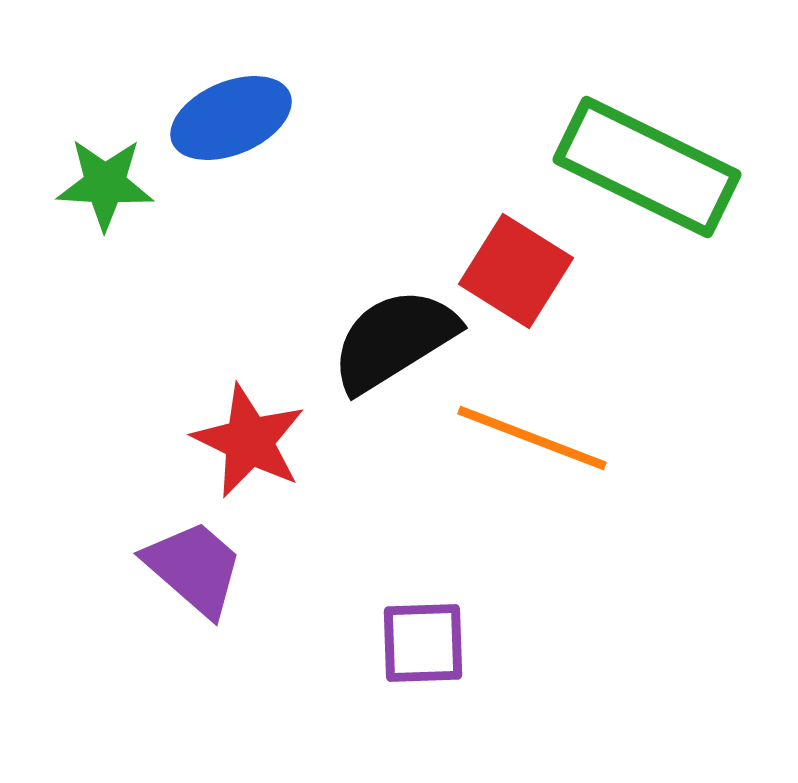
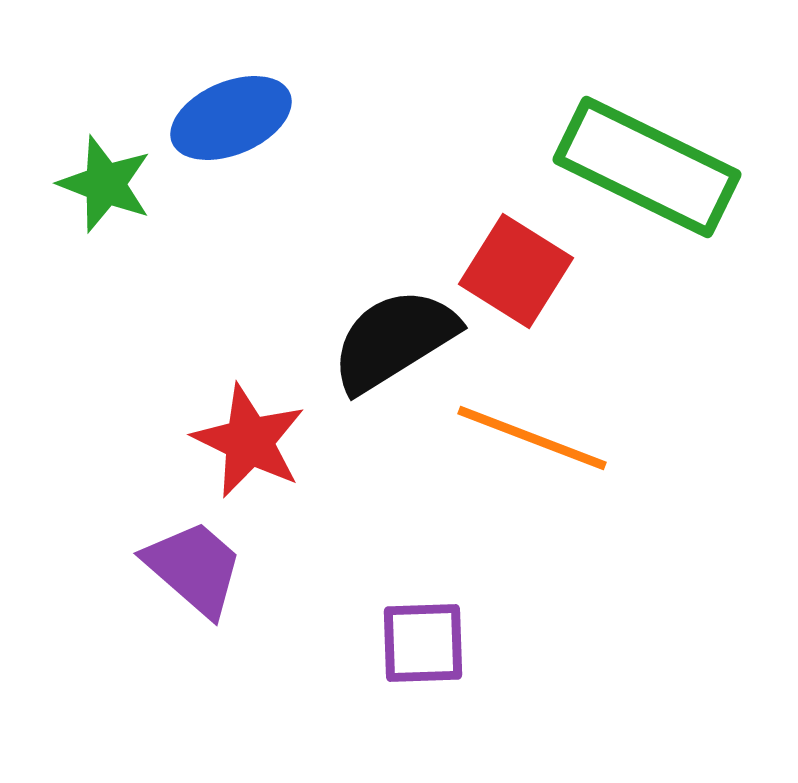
green star: rotated 18 degrees clockwise
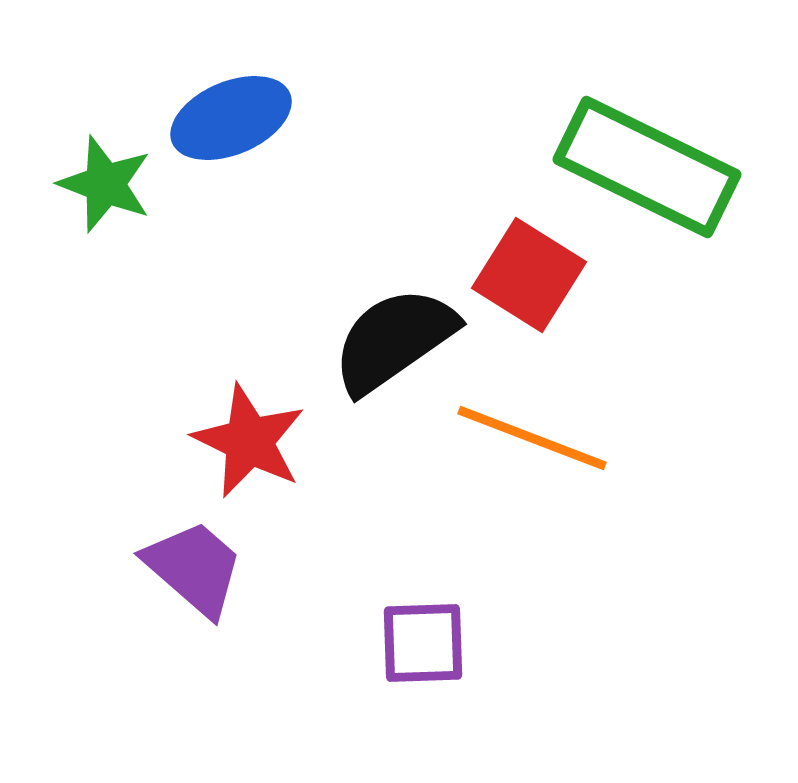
red square: moved 13 px right, 4 px down
black semicircle: rotated 3 degrees counterclockwise
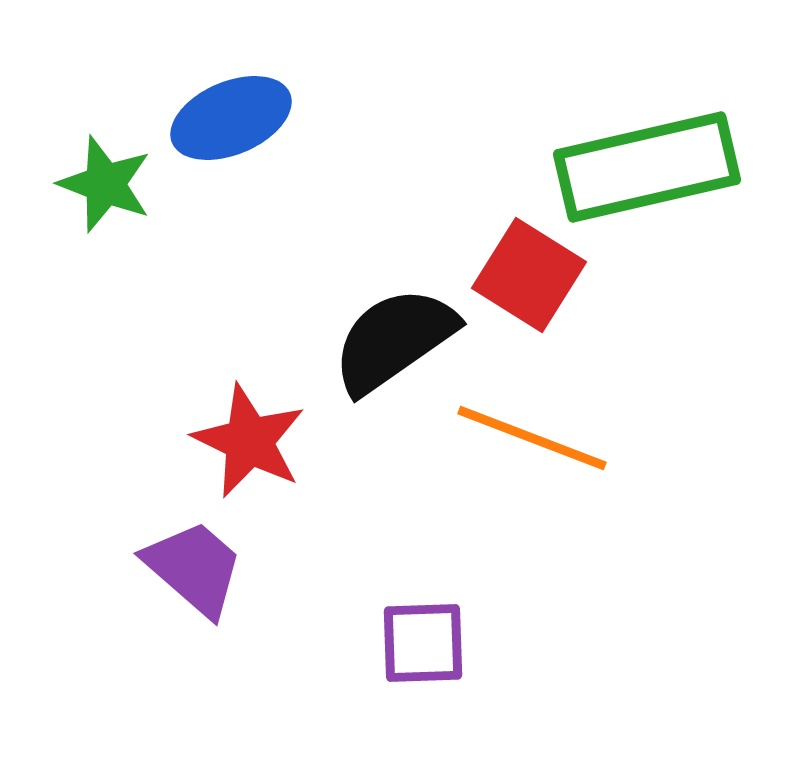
green rectangle: rotated 39 degrees counterclockwise
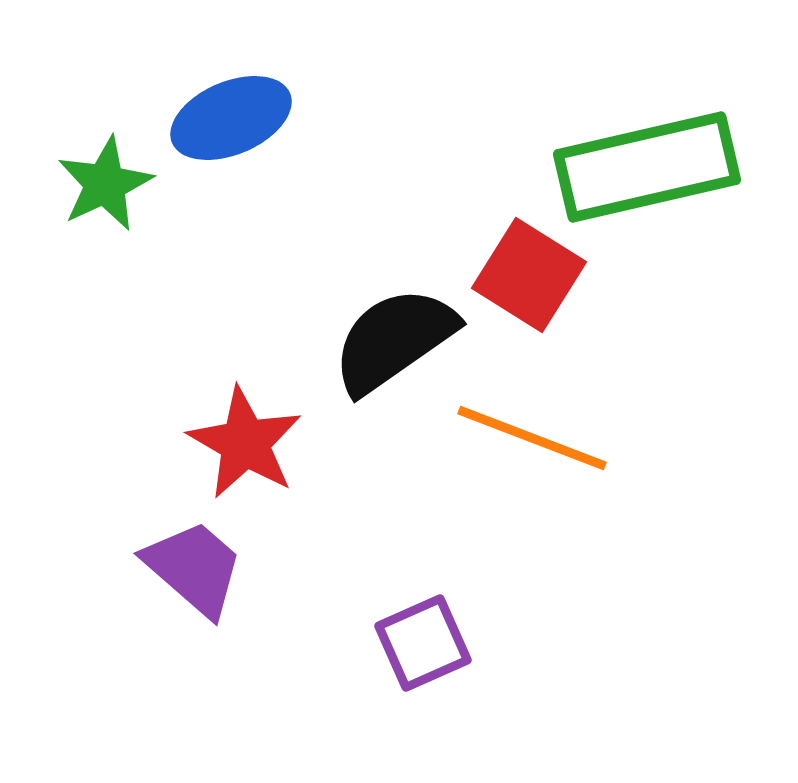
green star: rotated 26 degrees clockwise
red star: moved 4 px left, 2 px down; rotated 4 degrees clockwise
purple square: rotated 22 degrees counterclockwise
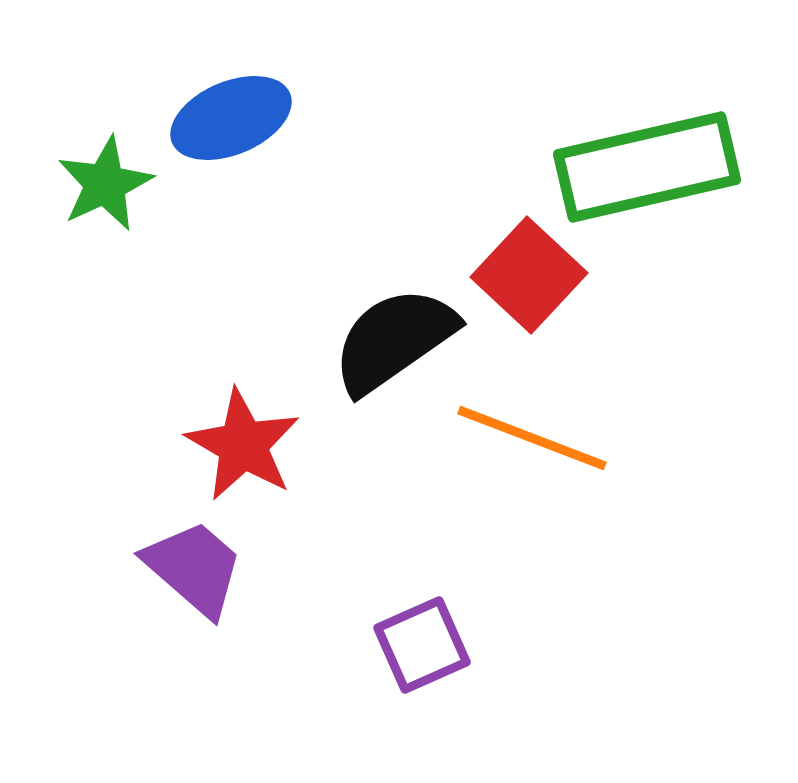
red square: rotated 11 degrees clockwise
red star: moved 2 px left, 2 px down
purple square: moved 1 px left, 2 px down
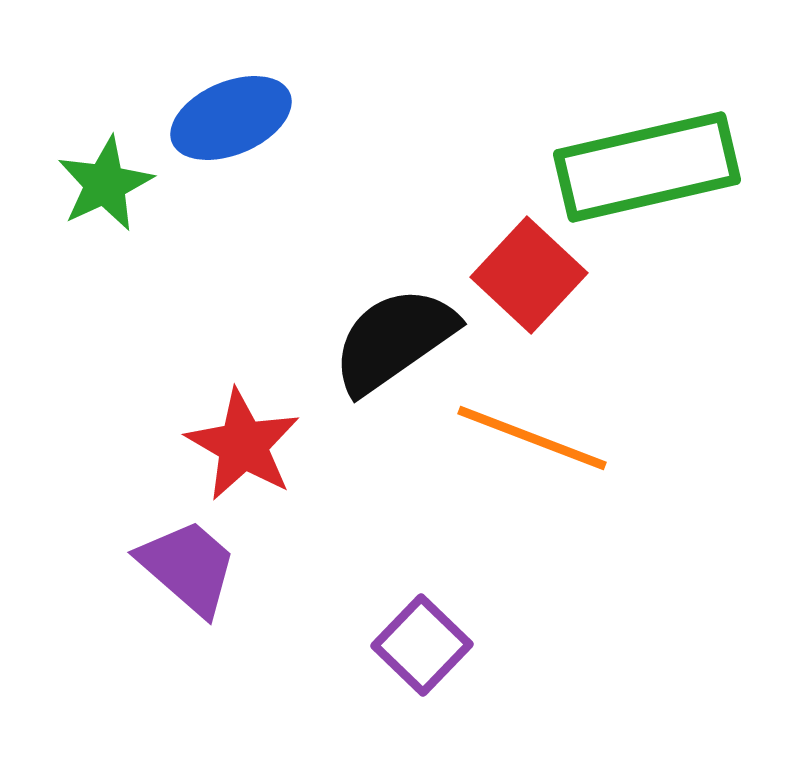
purple trapezoid: moved 6 px left, 1 px up
purple square: rotated 22 degrees counterclockwise
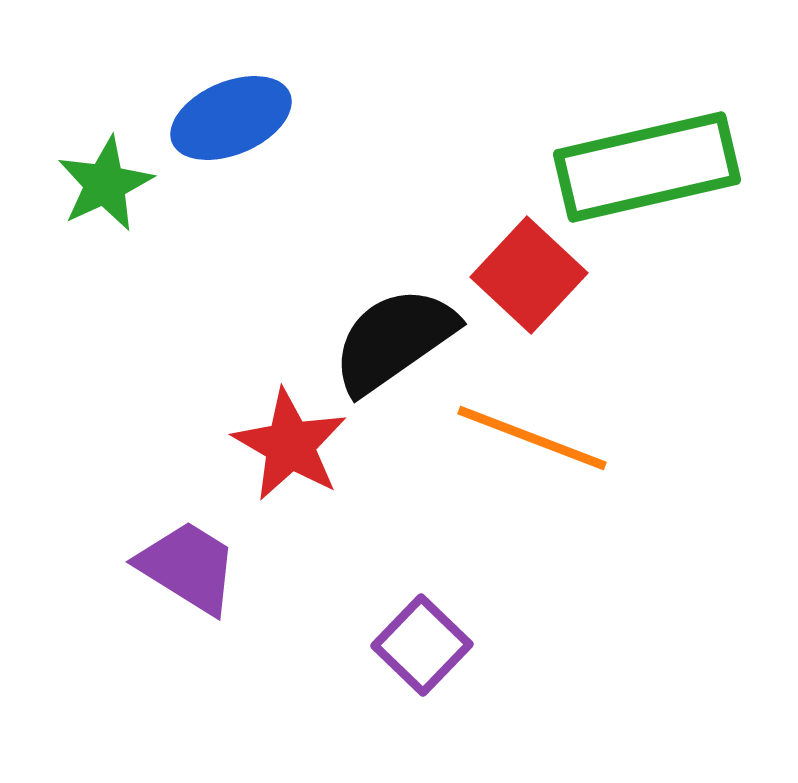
red star: moved 47 px right
purple trapezoid: rotated 9 degrees counterclockwise
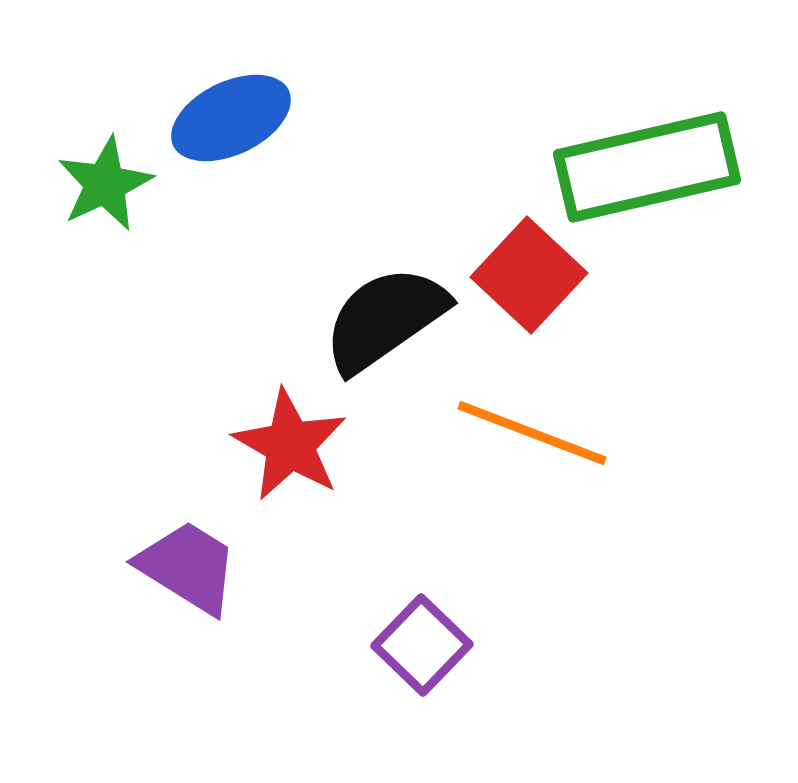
blue ellipse: rotated 3 degrees counterclockwise
black semicircle: moved 9 px left, 21 px up
orange line: moved 5 px up
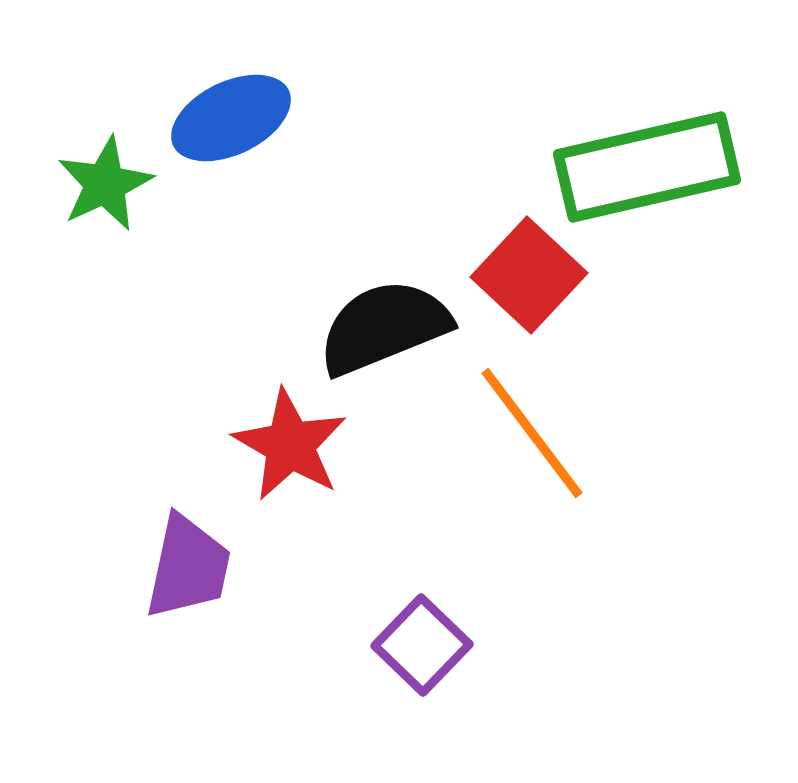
black semicircle: moved 1 px left, 8 px down; rotated 13 degrees clockwise
orange line: rotated 32 degrees clockwise
purple trapezoid: rotated 70 degrees clockwise
